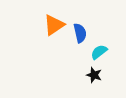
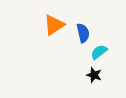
blue semicircle: moved 3 px right
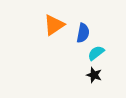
blue semicircle: rotated 24 degrees clockwise
cyan semicircle: moved 3 px left, 1 px down
